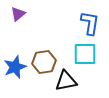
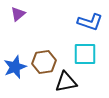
blue L-shape: moved 1 px up; rotated 100 degrees clockwise
black triangle: moved 1 px down
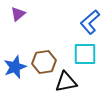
blue L-shape: rotated 120 degrees clockwise
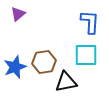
blue L-shape: rotated 135 degrees clockwise
cyan square: moved 1 px right, 1 px down
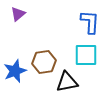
blue star: moved 4 px down
black triangle: moved 1 px right
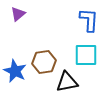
blue L-shape: moved 1 px left, 2 px up
blue star: rotated 25 degrees counterclockwise
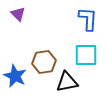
purple triangle: rotated 35 degrees counterclockwise
blue L-shape: moved 1 px left, 1 px up
blue star: moved 5 px down
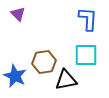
black triangle: moved 1 px left, 2 px up
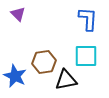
cyan square: moved 1 px down
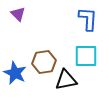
blue star: moved 3 px up
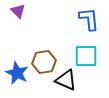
purple triangle: moved 3 px up
blue L-shape: moved 1 px right; rotated 10 degrees counterclockwise
blue star: moved 2 px right
black triangle: rotated 35 degrees clockwise
